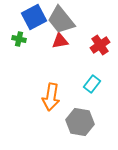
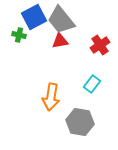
green cross: moved 4 px up
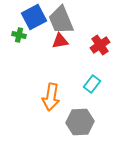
gray trapezoid: rotated 16 degrees clockwise
gray hexagon: rotated 12 degrees counterclockwise
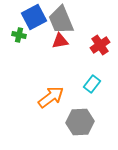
orange arrow: rotated 136 degrees counterclockwise
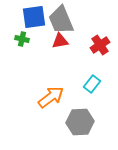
blue square: rotated 20 degrees clockwise
green cross: moved 3 px right, 4 px down
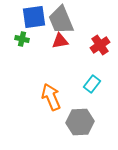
orange arrow: rotated 76 degrees counterclockwise
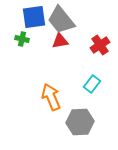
gray trapezoid: rotated 16 degrees counterclockwise
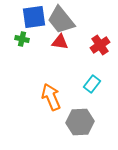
red triangle: moved 1 px down; rotated 18 degrees clockwise
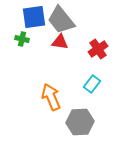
red cross: moved 2 px left, 4 px down
